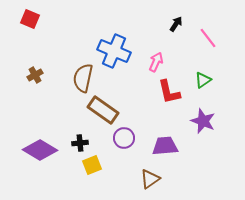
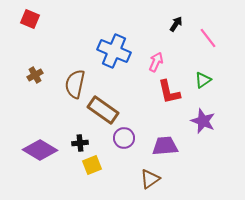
brown semicircle: moved 8 px left, 6 px down
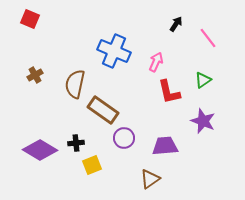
black cross: moved 4 px left
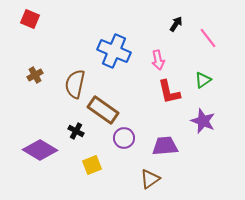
pink arrow: moved 2 px right, 2 px up; rotated 144 degrees clockwise
black cross: moved 12 px up; rotated 35 degrees clockwise
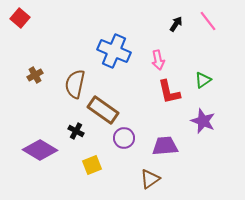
red square: moved 10 px left, 1 px up; rotated 18 degrees clockwise
pink line: moved 17 px up
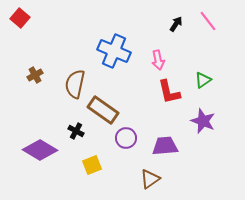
purple circle: moved 2 px right
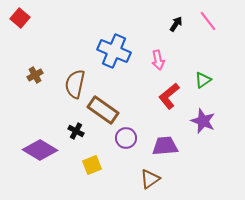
red L-shape: moved 4 px down; rotated 64 degrees clockwise
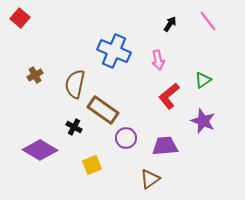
black arrow: moved 6 px left
black cross: moved 2 px left, 4 px up
